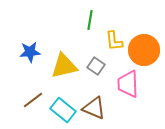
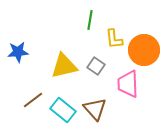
yellow L-shape: moved 2 px up
blue star: moved 12 px left
brown triangle: moved 1 px right, 1 px down; rotated 25 degrees clockwise
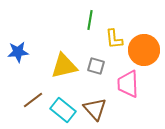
gray square: rotated 18 degrees counterclockwise
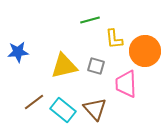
green line: rotated 66 degrees clockwise
orange circle: moved 1 px right, 1 px down
pink trapezoid: moved 2 px left
brown line: moved 1 px right, 2 px down
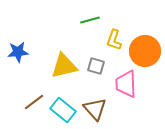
yellow L-shape: moved 1 px down; rotated 25 degrees clockwise
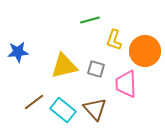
gray square: moved 3 px down
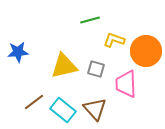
yellow L-shape: rotated 90 degrees clockwise
orange circle: moved 1 px right
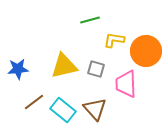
yellow L-shape: rotated 10 degrees counterclockwise
blue star: moved 17 px down
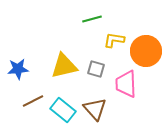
green line: moved 2 px right, 1 px up
brown line: moved 1 px left, 1 px up; rotated 10 degrees clockwise
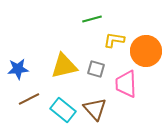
brown line: moved 4 px left, 2 px up
